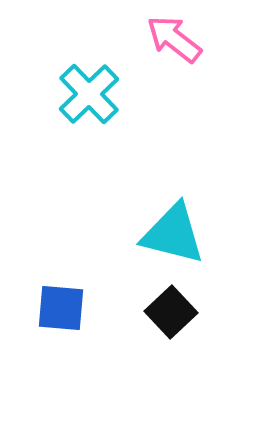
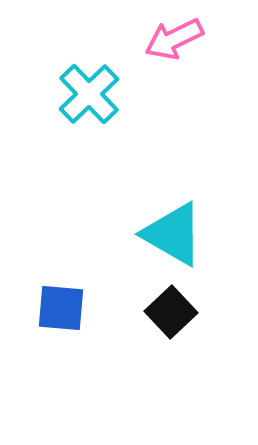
pink arrow: rotated 64 degrees counterclockwise
cyan triangle: rotated 16 degrees clockwise
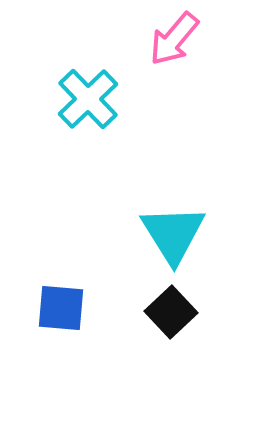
pink arrow: rotated 24 degrees counterclockwise
cyan cross: moved 1 px left, 5 px down
cyan triangle: rotated 28 degrees clockwise
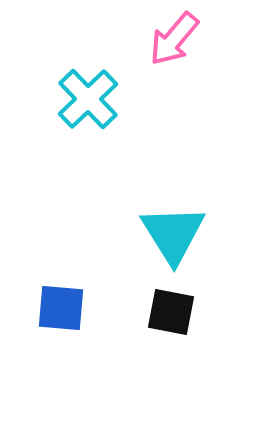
black square: rotated 36 degrees counterclockwise
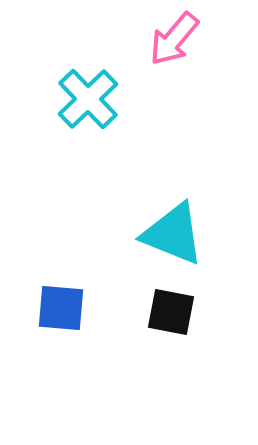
cyan triangle: rotated 36 degrees counterclockwise
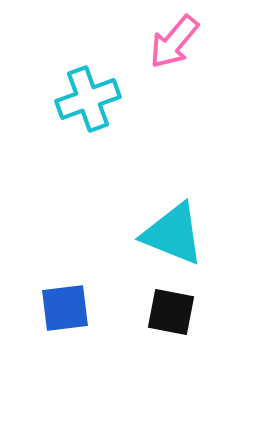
pink arrow: moved 3 px down
cyan cross: rotated 24 degrees clockwise
blue square: moved 4 px right; rotated 12 degrees counterclockwise
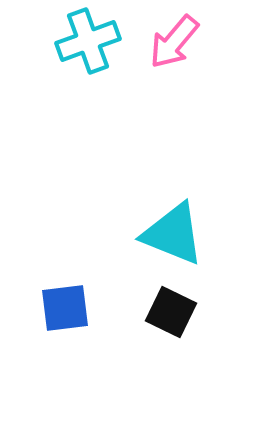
cyan cross: moved 58 px up
black square: rotated 15 degrees clockwise
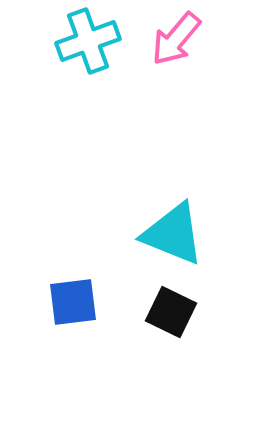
pink arrow: moved 2 px right, 3 px up
blue square: moved 8 px right, 6 px up
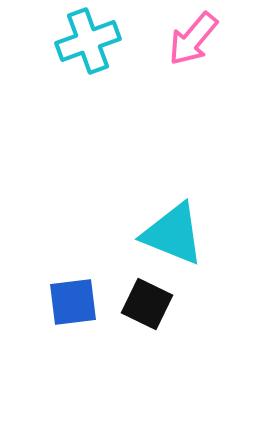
pink arrow: moved 17 px right
black square: moved 24 px left, 8 px up
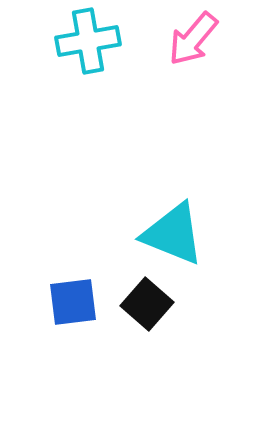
cyan cross: rotated 10 degrees clockwise
black square: rotated 15 degrees clockwise
